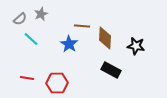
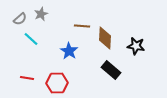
blue star: moved 7 px down
black rectangle: rotated 12 degrees clockwise
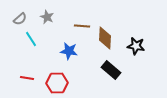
gray star: moved 6 px right, 3 px down; rotated 24 degrees counterclockwise
cyan line: rotated 14 degrees clockwise
blue star: rotated 24 degrees counterclockwise
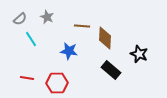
black star: moved 3 px right, 8 px down; rotated 12 degrees clockwise
